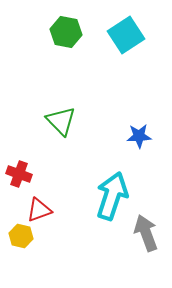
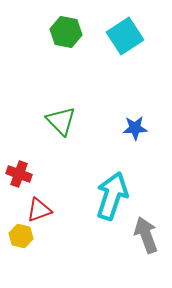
cyan square: moved 1 px left, 1 px down
blue star: moved 4 px left, 8 px up
gray arrow: moved 2 px down
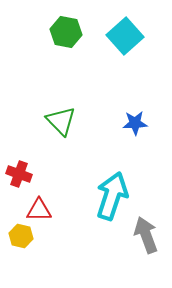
cyan square: rotated 9 degrees counterclockwise
blue star: moved 5 px up
red triangle: rotated 20 degrees clockwise
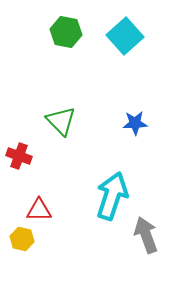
red cross: moved 18 px up
yellow hexagon: moved 1 px right, 3 px down
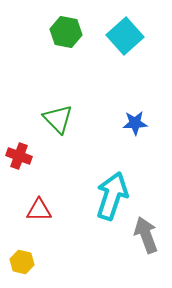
green triangle: moved 3 px left, 2 px up
yellow hexagon: moved 23 px down
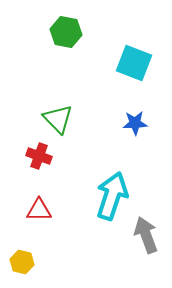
cyan square: moved 9 px right, 27 px down; rotated 27 degrees counterclockwise
red cross: moved 20 px right
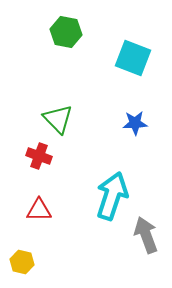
cyan square: moved 1 px left, 5 px up
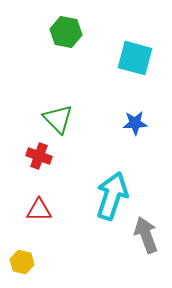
cyan square: moved 2 px right; rotated 6 degrees counterclockwise
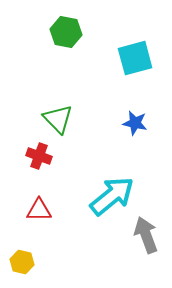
cyan square: rotated 30 degrees counterclockwise
blue star: rotated 15 degrees clockwise
cyan arrow: rotated 33 degrees clockwise
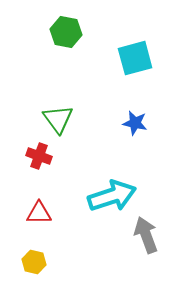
green triangle: rotated 8 degrees clockwise
cyan arrow: rotated 21 degrees clockwise
red triangle: moved 3 px down
yellow hexagon: moved 12 px right
